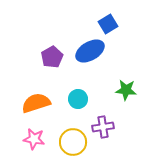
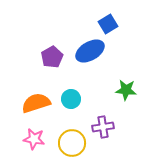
cyan circle: moved 7 px left
yellow circle: moved 1 px left, 1 px down
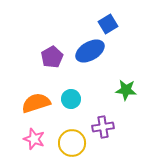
pink star: rotated 10 degrees clockwise
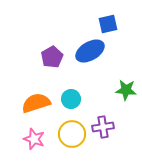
blue square: rotated 18 degrees clockwise
yellow circle: moved 9 px up
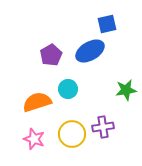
blue square: moved 1 px left
purple pentagon: moved 1 px left, 2 px up
green star: rotated 15 degrees counterclockwise
cyan circle: moved 3 px left, 10 px up
orange semicircle: moved 1 px right, 1 px up
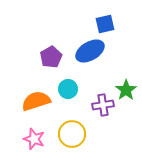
blue square: moved 2 px left
purple pentagon: moved 2 px down
green star: rotated 25 degrees counterclockwise
orange semicircle: moved 1 px left, 1 px up
purple cross: moved 22 px up
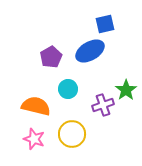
orange semicircle: moved 5 px down; rotated 32 degrees clockwise
purple cross: rotated 10 degrees counterclockwise
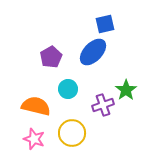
blue ellipse: moved 3 px right, 1 px down; rotated 16 degrees counterclockwise
yellow circle: moved 1 px up
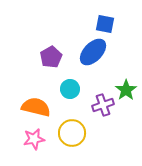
blue square: rotated 24 degrees clockwise
cyan circle: moved 2 px right
orange semicircle: moved 1 px down
pink star: rotated 30 degrees counterclockwise
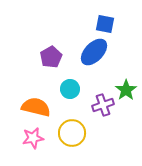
blue ellipse: moved 1 px right
pink star: moved 1 px left, 1 px up
